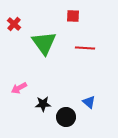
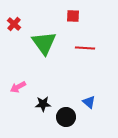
pink arrow: moved 1 px left, 1 px up
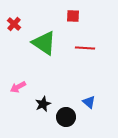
green triangle: rotated 20 degrees counterclockwise
black star: rotated 21 degrees counterclockwise
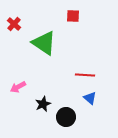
red line: moved 27 px down
blue triangle: moved 1 px right, 4 px up
